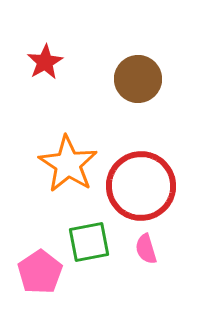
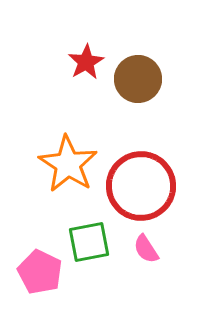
red star: moved 41 px right
pink semicircle: rotated 16 degrees counterclockwise
pink pentagon: rotated 12 degrees counterclockwise
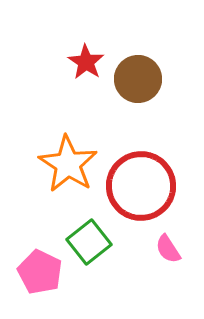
red star: rotated 9 degrees counterclockwise
green square: rotated 27 degrees counterclockwise
pink semicircle: moved 22 px right
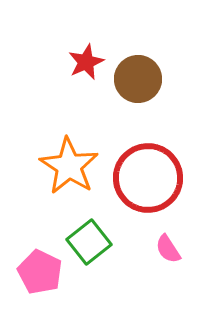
red star: rotated 15 degrees clockwise
orange star: moved 1 px right, 2 px down
red circle: moved 7 px right, 8 px up
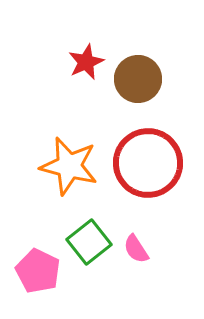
orange star: rotated 18 degrees counterclockwise
red circle: moved 15 px up
pink semicircle: moved 32 px left
pink pentagon: moved 2 px left, 1 px up
